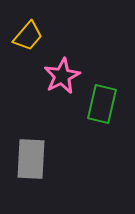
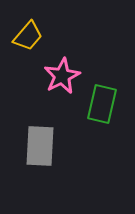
gray rectangle: moved 9 px right, 13 px up
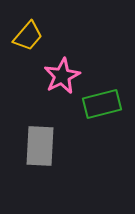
green rectangle: rotated 63 degrees clockwise
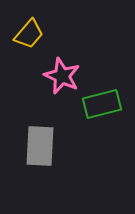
yellow trapezoid: moved 1 px right, 2 px up
pink star: rotated 21 degrees counterclockwise
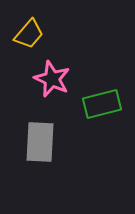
pink star: moved 10 px left, 3 px down
gray rectangle: moved 4 px up
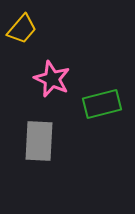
yellow trapezoid: moved 7 px left, 5 px up
gray rectangle: moved 1 px left, 1 px up
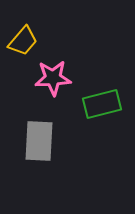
yellow trapezoid: moved 1 px right, 12 px down
pink star: moved 1 px right, 1 px up; rotated 27 degrees counterclockwise
